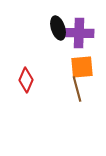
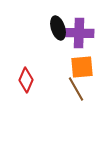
brown line: moved 1 px left; rotated 15 degrees counterclockwise
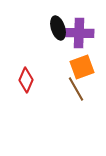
orange square: rotated 15 degrees counterclockwise
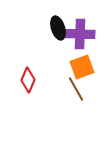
purple cross: moved 1 px right, 1 px down
red diamond: moved 2 px right
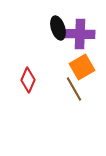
orange square: rotated 10 degrees counterclockwise
brown line: moved 2 px left
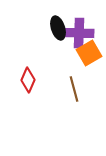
purple cross: moved 1 px left, 1 px up
orange square: moved 7 px right, 14 px up
brown line: rotated 15 degrees clockwise
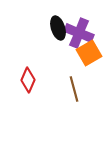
purple cross: rotated 20 degrees clockwise
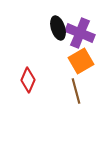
purple cross: moved 1 px right
orange square: moved 8 px left, 8 px down
brown line: moved 2 px right, 2 px down
